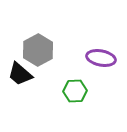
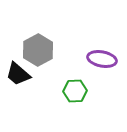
purple ellipse: moved 1 px right, 1 px down
black trapezoid: moved 2 px left
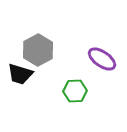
purple ellipse: rotated 24 degrees clockwise
black trapezoid: moved 2 px right; rotated 24 degrees counterclockwise
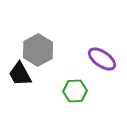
black trapezoid: rotated 44 degrees clockwise
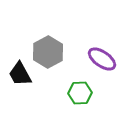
gray hexagon: moved 10 px right, 2 px down
green hexagon: moved 5 px right, 2 px down
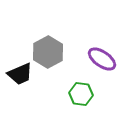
black trapezoid: rotated 84 degrees counterclockwise
green hexagon: moved 1 px right, 1 px down; rotated 10 degrees clockwise
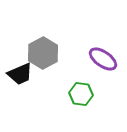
gray hexagon: moved 5 px left, 1 px down
purple ellipse: moved 1 px right
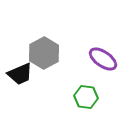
gray hexagon: moved 1 px right
green hexagon: moved 5 px right, 3 px down
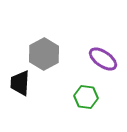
gray hexagon: moved 1 px down
black trapezoid: moved 9 px down; rotated 116 degrees clockwise
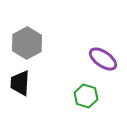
gray hexagon: moved 17 px left, 11 px up
green hexagon: moved 1 px up; rotated 10 degrees clockwise
